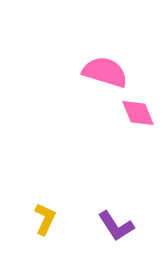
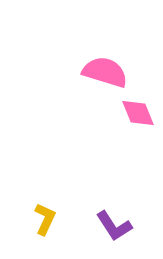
purple L-shape: moved 2 px left
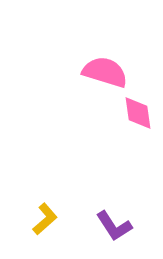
pink diamond: rotated 15 degrees clockwise
yellow L-shape: rotated 24 degrees clockwise
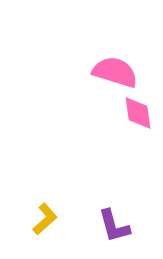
pink semicircle: moved 10 px right
purple L-shape: rotated 18 degrees clockwise
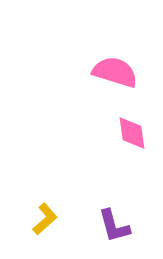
pink diamond: moved 6 px left, 20 px down
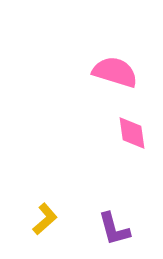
purple L-shape: moved 3 px down
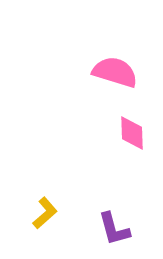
pink diamond: rotated 6 degrees clockwise
yellow L-shape: moved 6 px up
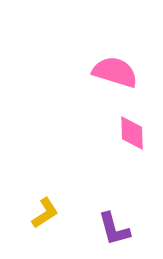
yellow L-shape: rotated 8 degrees clockwise
